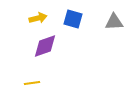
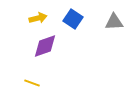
blue square: rotated 18 degrees clockwise
yellow line: rotated 28 degrees clockwise
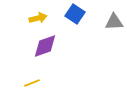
blue square: moved 2 px right, 5 px up
yellow line: rotated 42 degrees counterclockwise
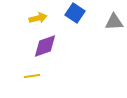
blue square: moved 1 px up
yellow line: moved 7 px up; rotated 14 degrees clockwise
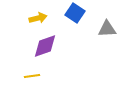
gray triangle: moved 7 px left, 7 px down
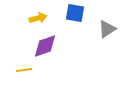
blue square: rotated 24 degrees counterclockwise
gray triangle: rotated 30 degrees counterclockwise
yellow line: moved 8 px left, 6 px up
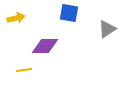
blue square: moved 6 px left
yellow arrow: moved 22 px left
purple diamond: rotated 20 degrees clockwise
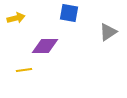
gray triangle: moved 1 px right, 3 px down
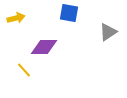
purple diamond: moved 1 px left, 1 px down
yellow line: rotated 56 degrees clockwise
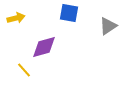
gray triangle: moved 6 px up
purple diamond: rotated 16 degrees counterclockwise
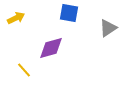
yellow arrow: rotated 12 degrees counterclockwise
gray triangle: moved 2 px down
purple diamond: moved 7 px right, 1 px down
